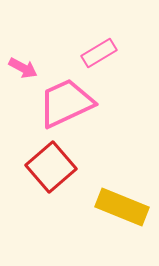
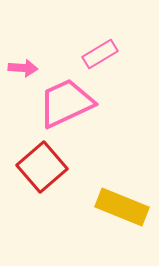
pink rectangle: moved 1 px right, 1 px down
pink arrow: rotated 24 degrees counterclockwise
red square: moved 9 px left
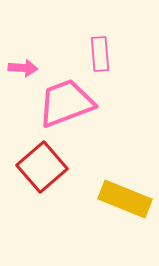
pink rectangle: rotated 64 degrees counterclockwise
pink trapezoid: rotated 4 degrees clockwise
yellow rectangle: moved 3 px right, 8 px up
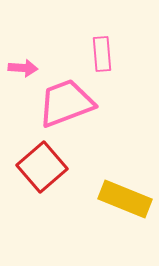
pink rectangle: moved 2 px right
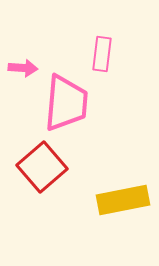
pink rectangle: rotated 12 degrees clockwise
pink trapezoid: rotated 116 degrees clockwise
yellow rectangle: moved 2 px left, 1 px down; rotated 33 degrees counterclockwise
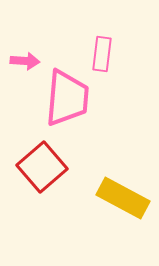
pink arrow: moved 2 px right, 7 px up
pink trapezoid: moved 1 px right, 5 px up
yellow rectangle: moved 2 px up; rotated 39 degrees clockwise
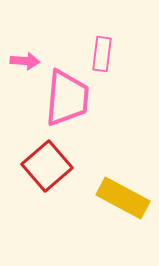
red square: moved 5 px right, 1 px up
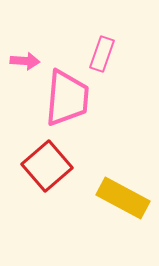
pink rectangle: rotated 12 degrees clockwise
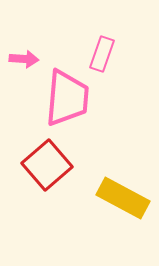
pink arrow: moved 1 px left, 2 px up
red square: moved 1 px up
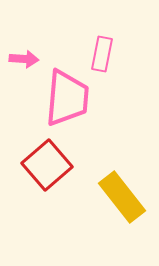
pink rectangle: rotated 8 degrees counterclockwise
yellow rectangle: moved 1 px left, 1 px up; rotated 24 degrees clockwise
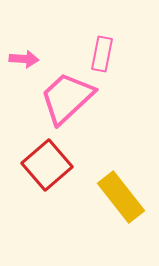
pink trapezoid: rotated 138 degrees counterclockwise
yellow rectangle: moved 1 px left
